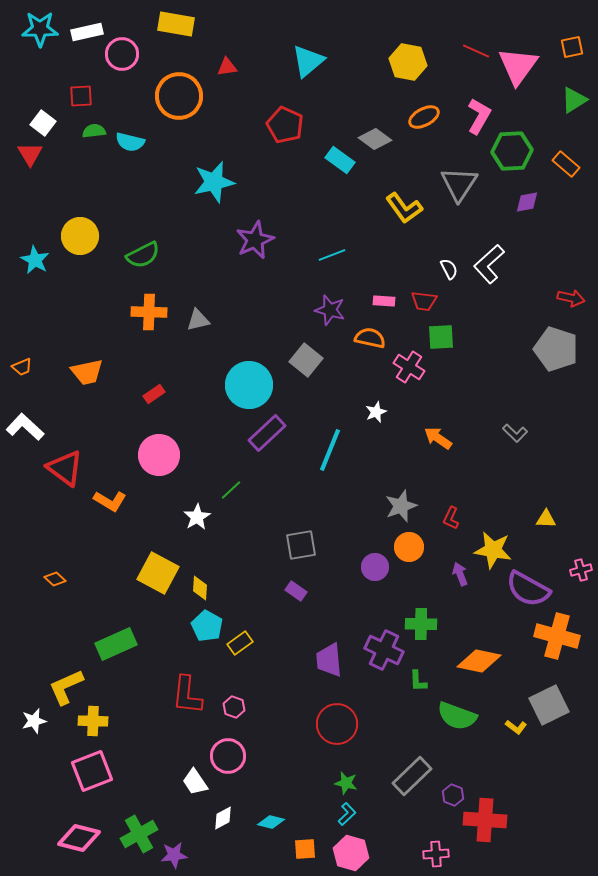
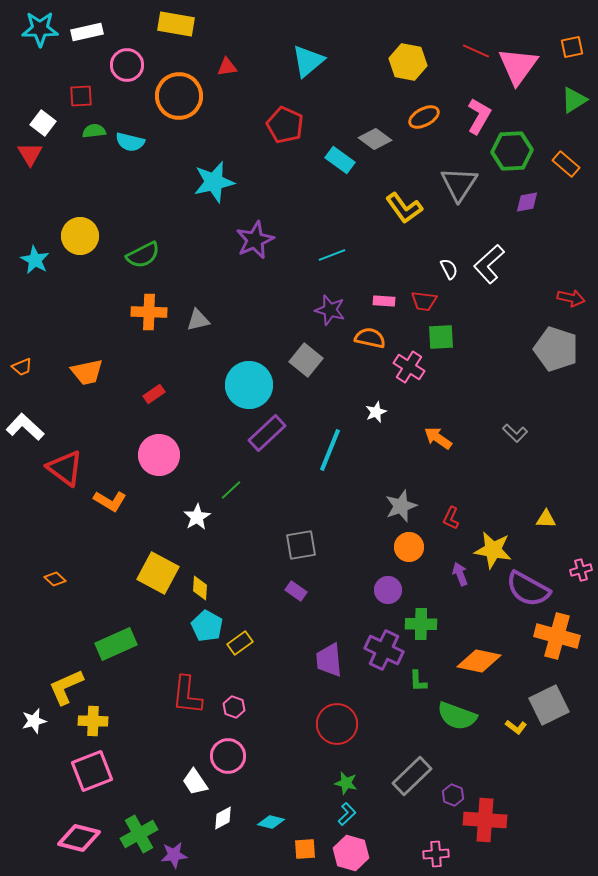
pink circle at (122, 54): moved 5 px right, 11 px down
purple circle at (375, 567): moved 13 px right, 23 px down
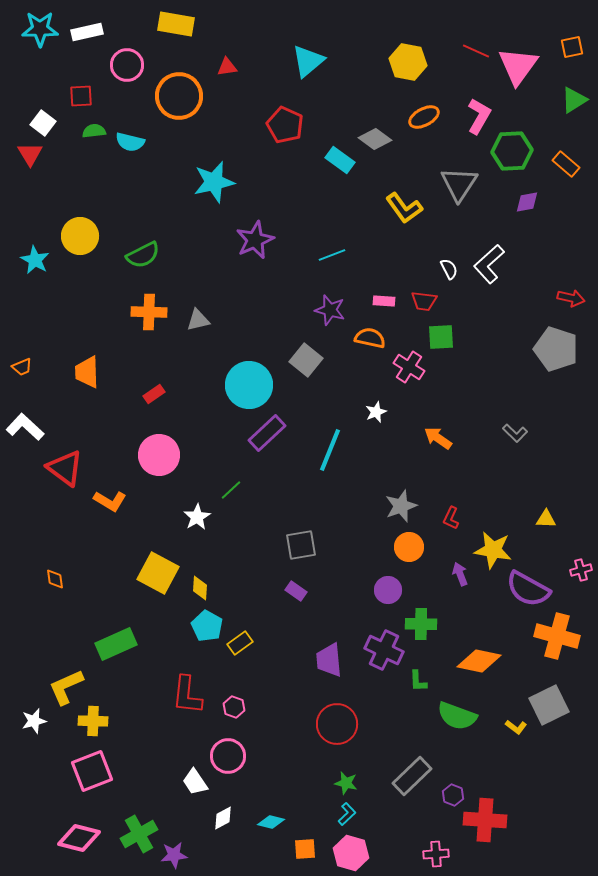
orange trapezoid at (87, 372): rotated 100 degrees clockwise
orange diamond at (55, 579): rotated 40 degrees clockwise
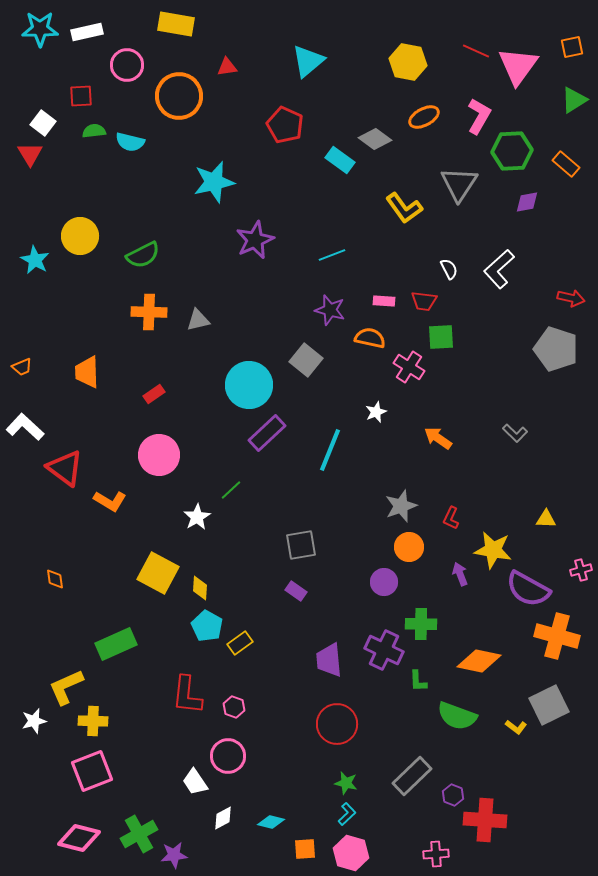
white L-shape at (489, 264): moved 10 px right, 5 px down
purple circle at (388, 590): moved 4 px left, 8 px up
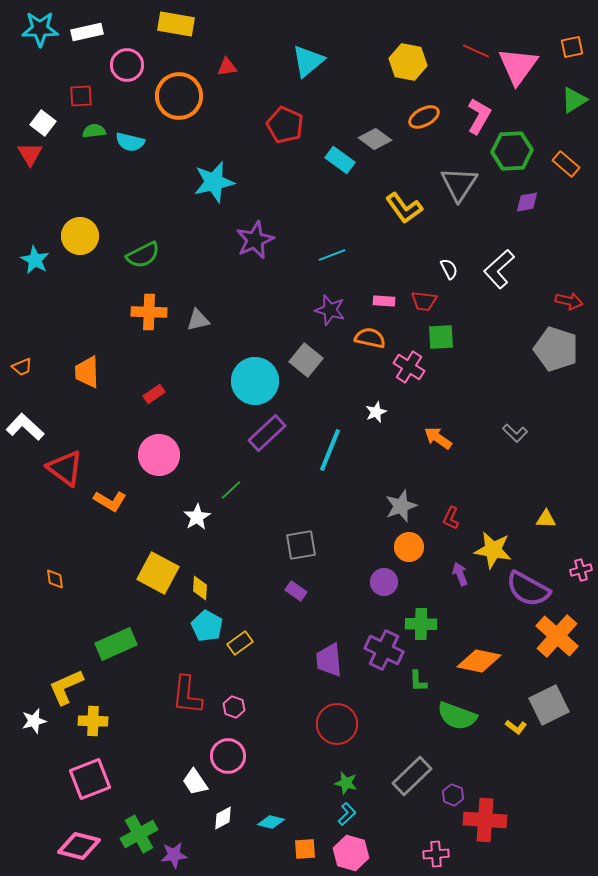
red arrow at (571, 298): moved 2 px left, 3 px down
cyan circle at (249, 385): moved 6 px right, 4 px up
orange cross at (557, 636): rotated 27 degrees clockwise
pink square at (92, 771): moved 2 px left, 8 px down
pink diamond at (79, 838): moved 8 px down
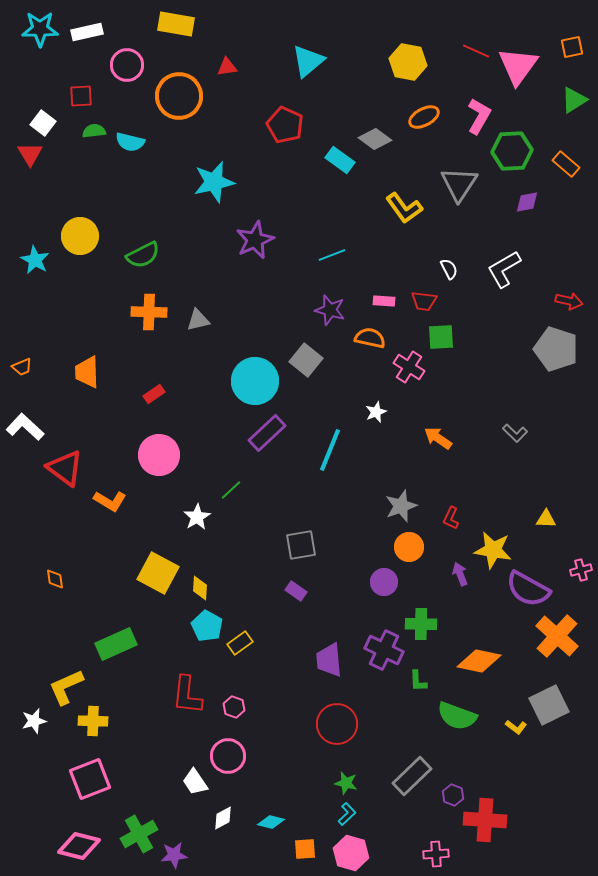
white L-shape at (499, 269): moved 5 px right; rotated 12 degrees clockwise
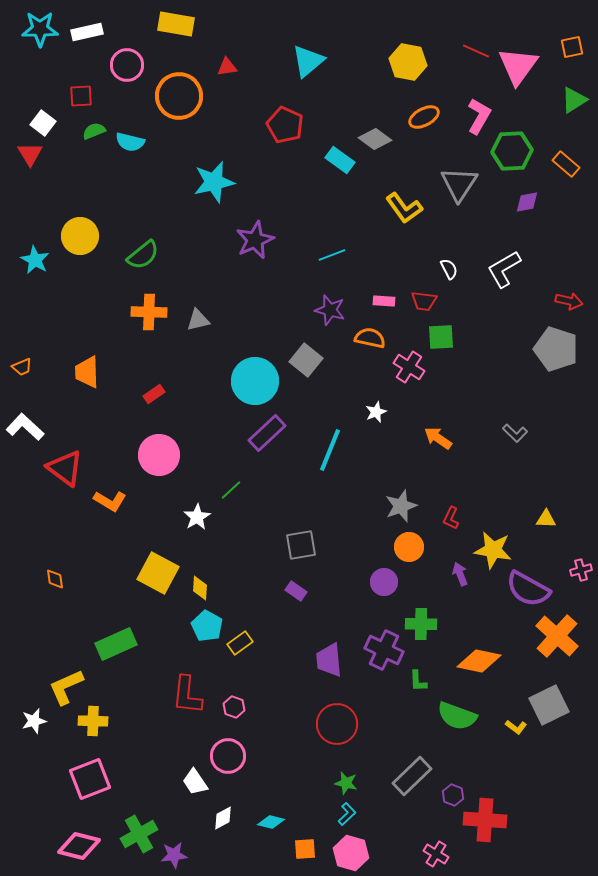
green semicircle at (94, 131): rotated 15 degrees counterclockwise
green semicircle at (143, 255): rotated 12 degrees counterclockwise
pink cross at (436, 854): rotated 35 degrees clockwise
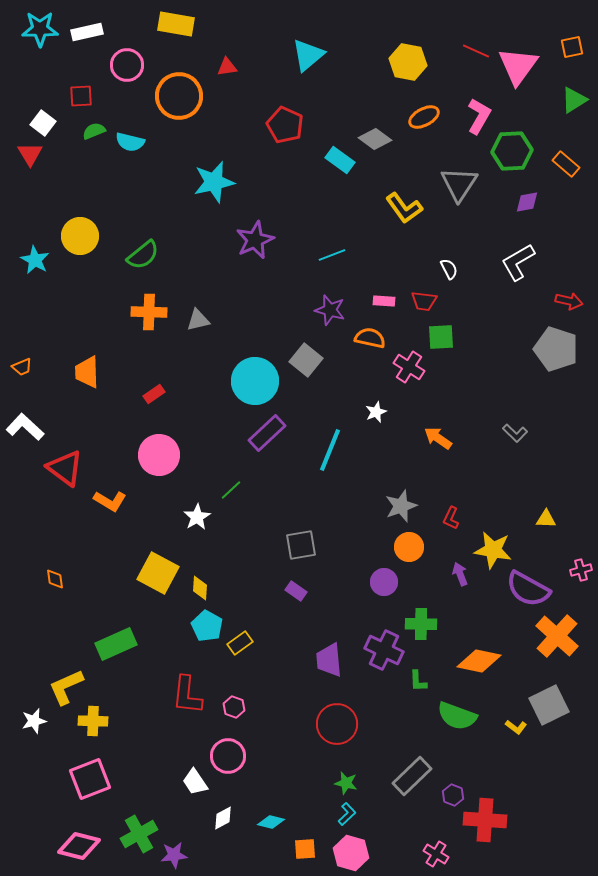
cyan triangle at (308, 61): moved 6 px up
white L-shape at (504, 269): moved 14 px right, 7 px up
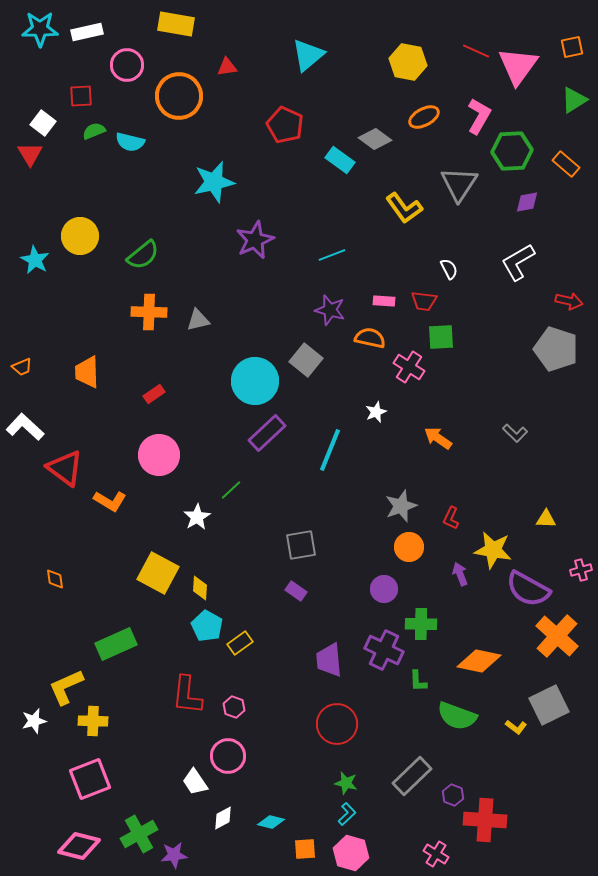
purple circle at (384, 582): moved 7 px down
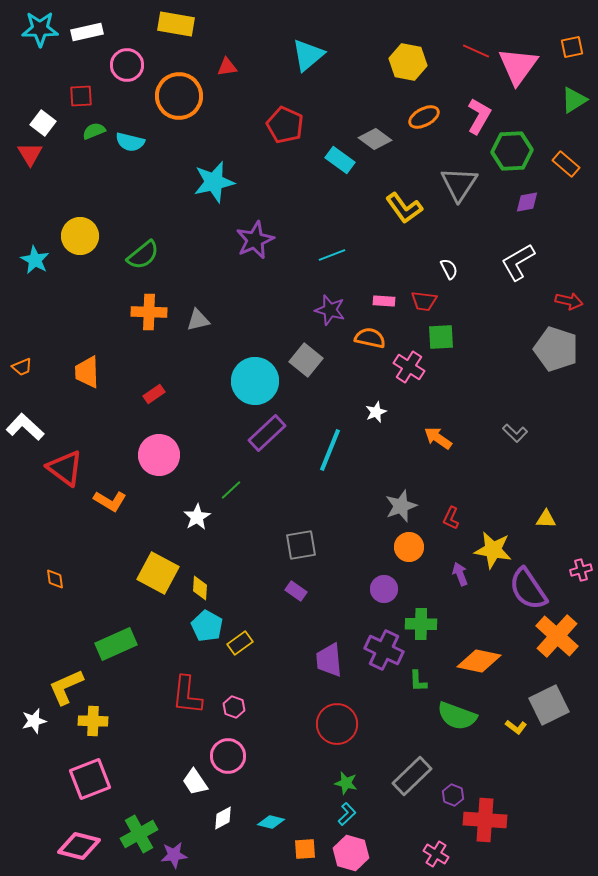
purple semicircle at (528, 589): rotated 27 degrees clockwise
